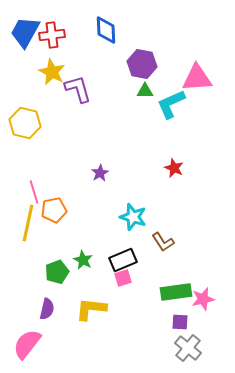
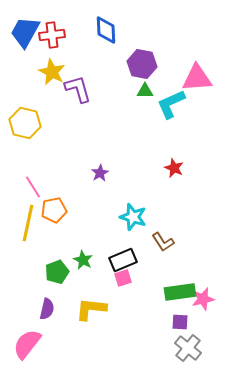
pink line: moved 1 px left, 5 px up; rotated 15 degrees counterclockwise
green rectangle: moved 4 px right
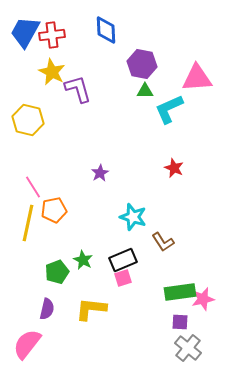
cyan L-shape: moved 2 px left, 5 px down
yellow hexagon: moved 3 px right, 3 px up
